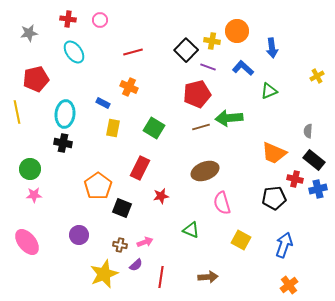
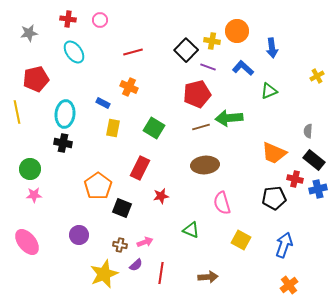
brown ellipse at (205, 171): moved 6 px up; rotated 16 degrees clockwise
red line at (161, 277): moved 4 px up
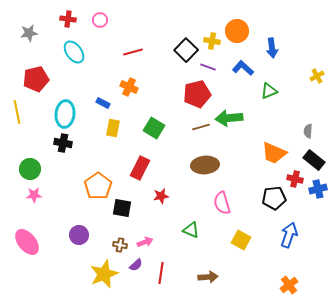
black square at (122, 208): rotated 12 degrees counterclockwise
blue arrow at (284, 245): moved 5 px right, 10 px up
